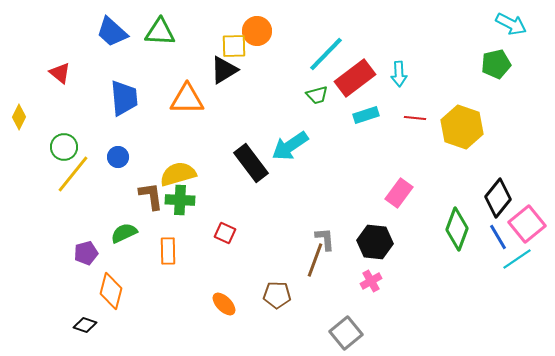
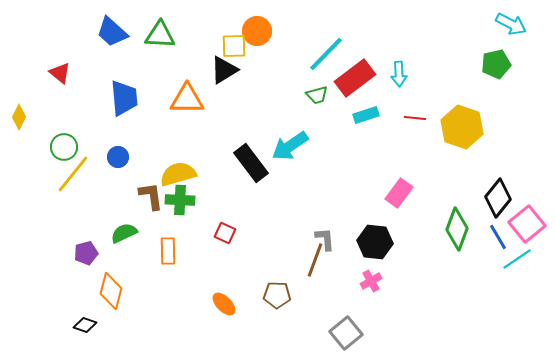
green triangle at (160, 32): moved 3 px down
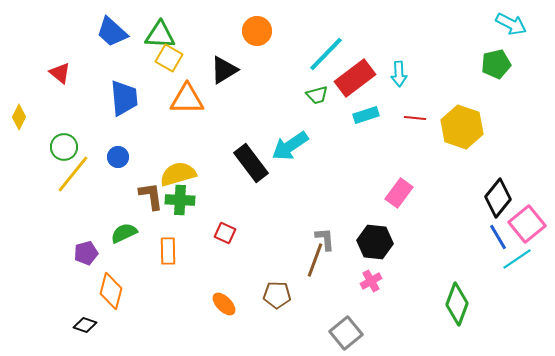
yellow square at (234, 46): moved 65 px left, 12 px down; rotated 32 degrees clockwise
green diamond at (457, 229): moved 75 px down
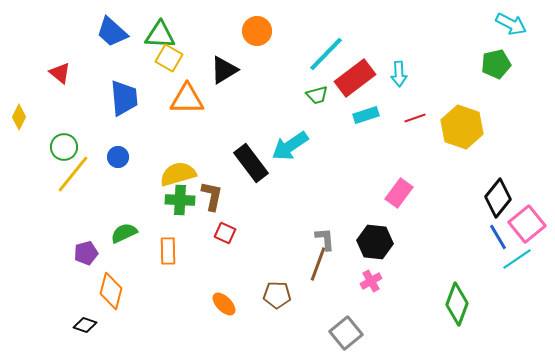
red line at (415, 118): rotated 25 degrees counterclockwise
brown L-shape at (151, 196): moved 61 px right; rotated 20 degrees clockwise
brown line at (315, 260): moved 3 px right, 4 px down
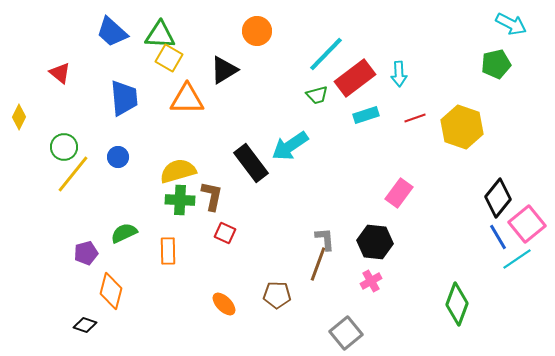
yellow semicircle at (178, 174): moved 3 px up
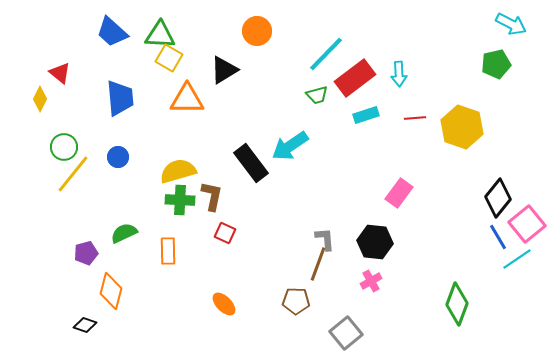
blue trapezoid at (124, 98): moved 4 px left
yellow diamond at (19, 117): moved 21 px right, 18 px up
red line at (415, 118): rotated 15 degrees clockwise
brown pentagon at (277, 295): moved 19 px right, 6 px down
